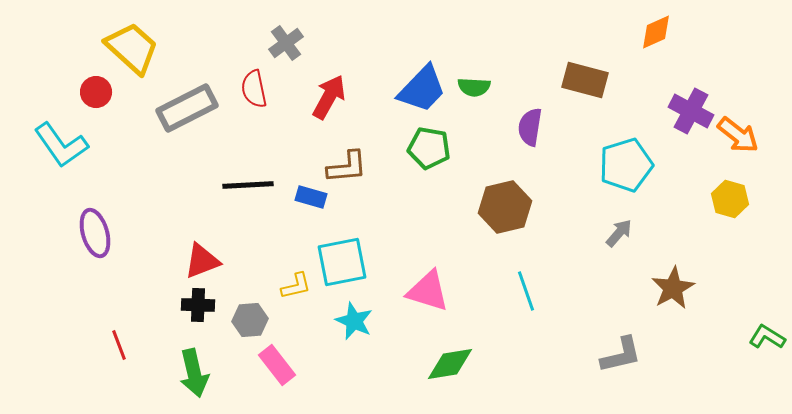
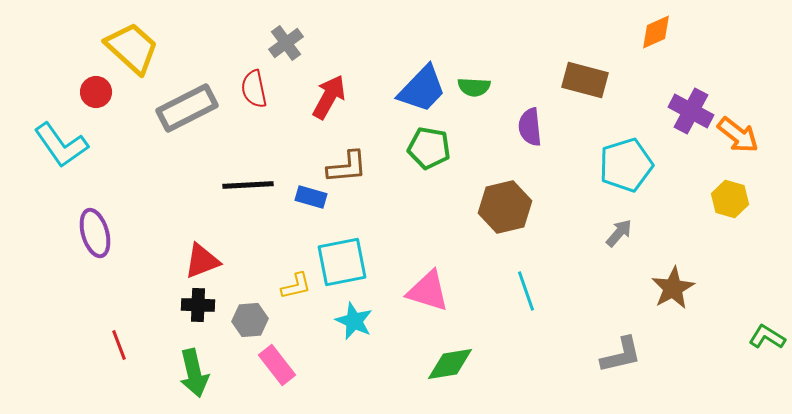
purple semicircle: rotated 15 degrees counterclockwise
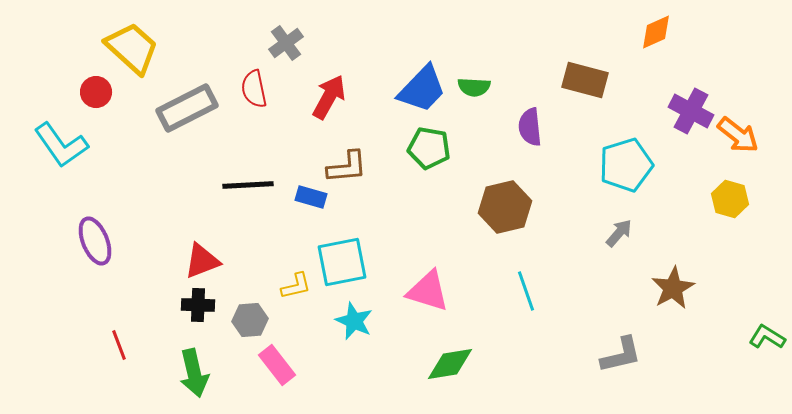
purple ellipse: moved 8 px down; rotated 6 degrees counterclockwise
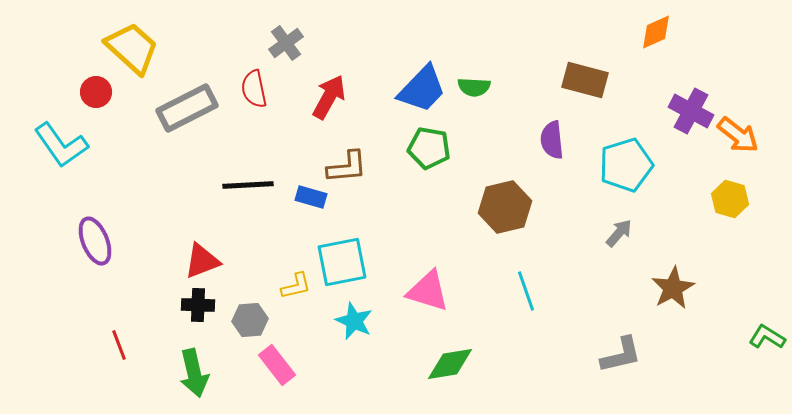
purple semicircle: moved 22 px right, 13 px down
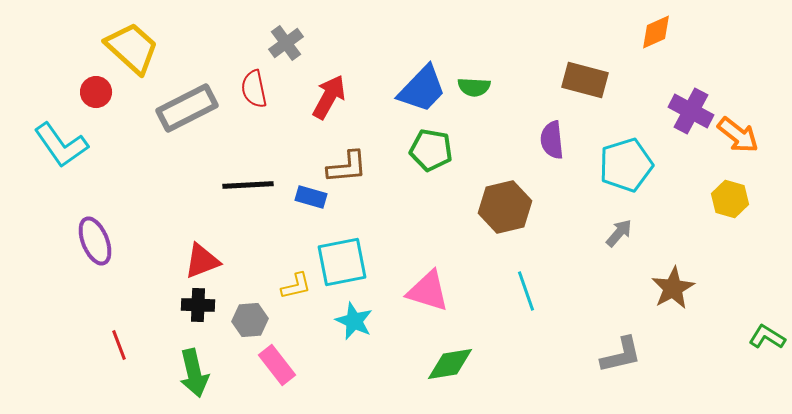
green pentagon: moved 2 px right, 2 px down
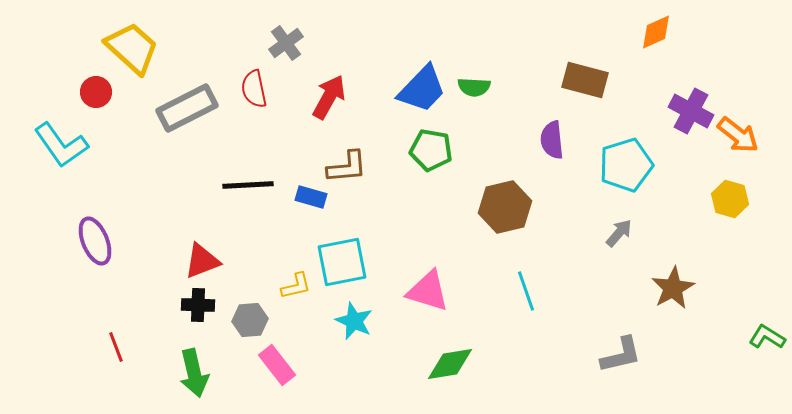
red line: moved 3 px left, 2 px down
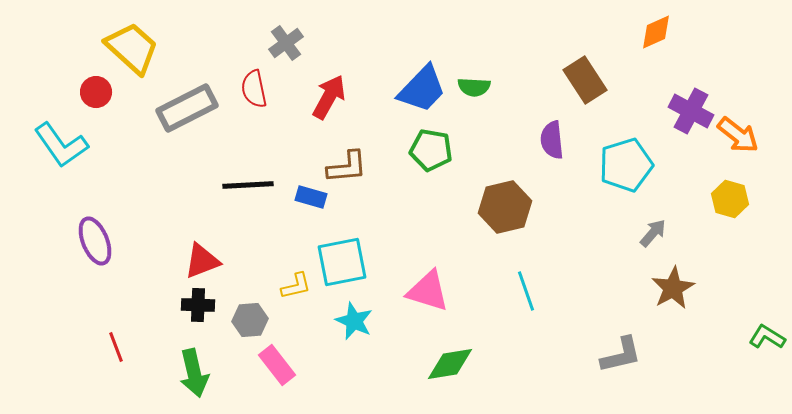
brown rectangle: rotated 42 degrees clockwise
gray arrow: moved 34 px right
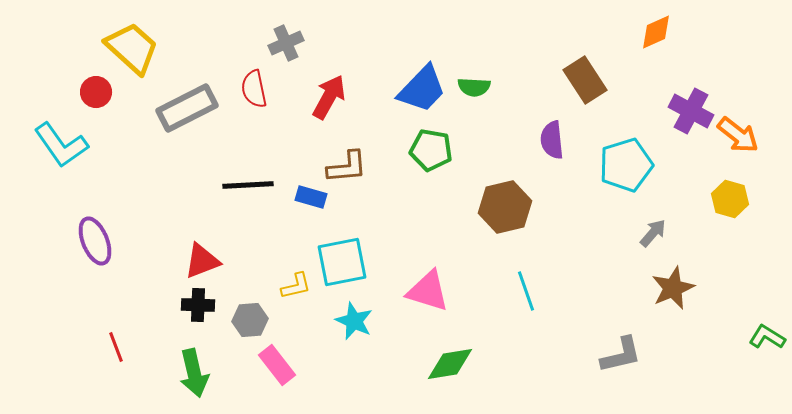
gray cross: rotated 12 degrees clockwise
brown star: rotated 6 degrees clockwise
